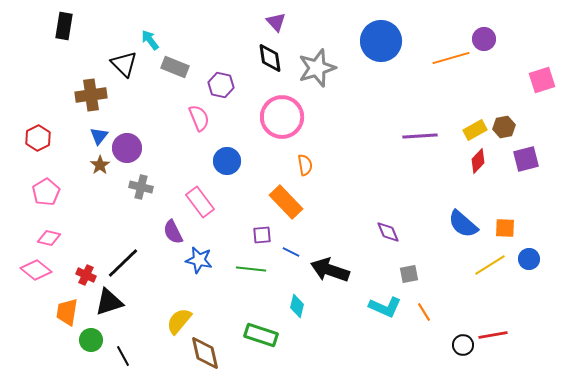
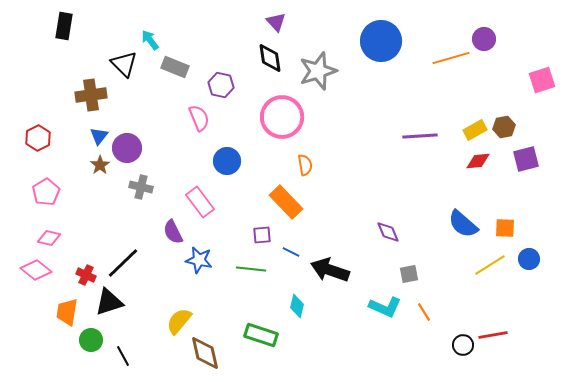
gray star at (317, 68): moved 1 px right, 3 px down
red diamond at (478, 161): rotated 40 degrees clockwise
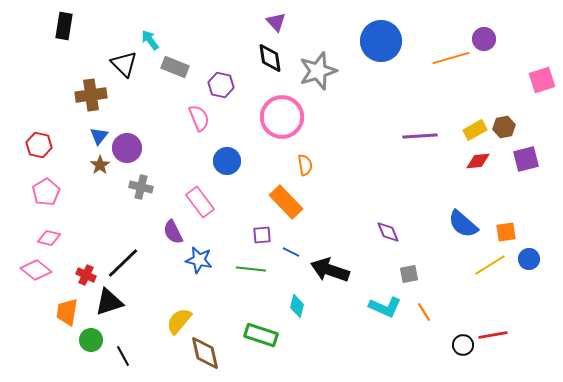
red hexagon at (38, 138): moved 1 px right, 7 px down; rotated 20 degrees counterclockwise
orange square at (505, 228): moved 1 px right, 4 px down; rotated 10 degrees counterclockwise
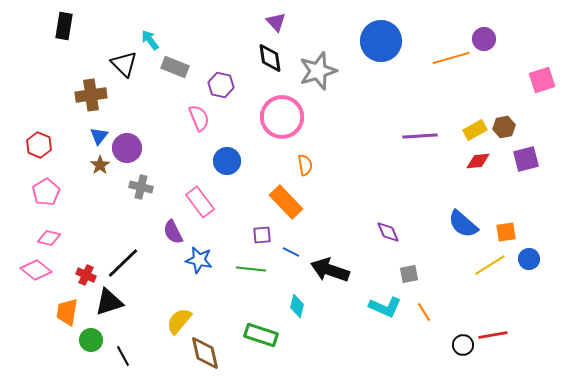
red hexagon at (39, 145): rotated 10 degrees clockwise
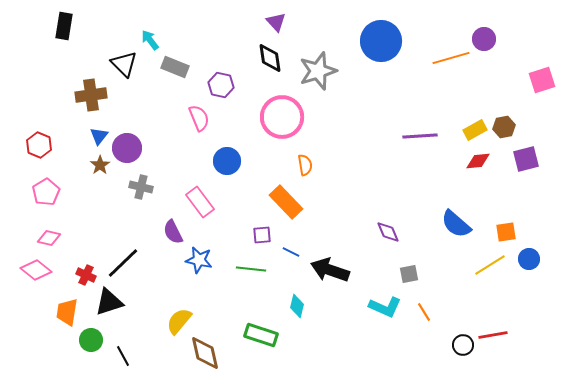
blue semicircle at (463, 224): moved 7 px left
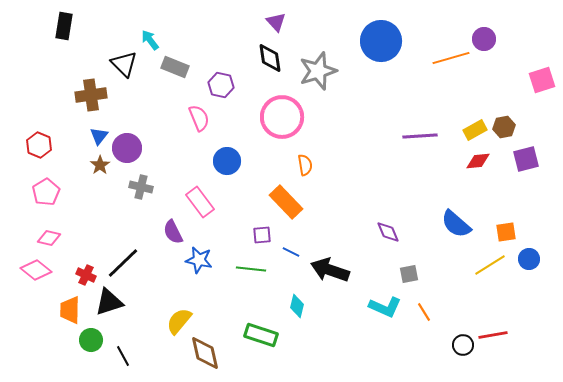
orange trapezoid at (67, 312): moved 3 px right, 2 px up; rotated 8 degrees counterclockwise
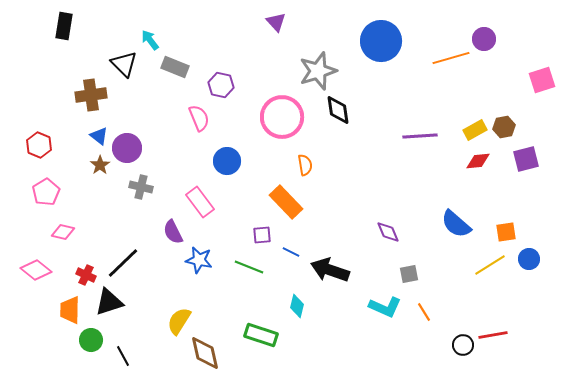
black diamond at (270, 58): moved 68 px right, 52 px down
blue triangle at (99, 136): rotated 30 degrees counterclockwise
pink diamond at (49, 238): moved 14 px right, 6 px up
green line at (251, 269): moved 2 px left, 2 px up; rotated 16 degrees clockwise
yellow semicircle at (179, 321): rotated 8 degrees counterclockwise
